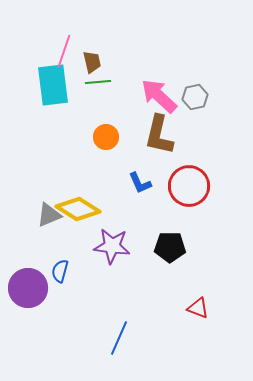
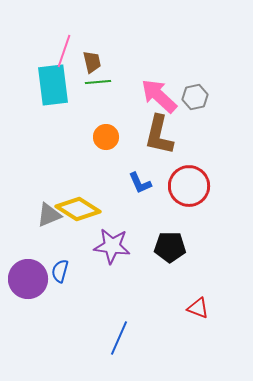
purple circle: moved 9 px up
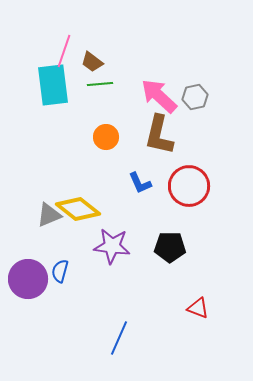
brown trapezoid: rotated 140 degrees clockwise
green line: moved 2 px right, 2 px down
yellow diamond: rotated 6 degrees clockwise
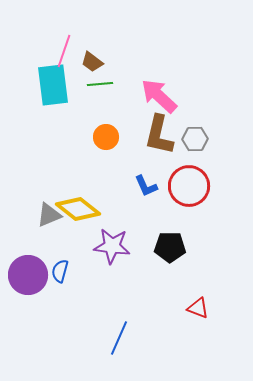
gray hexagon: moved 42 px down; rotated 10 degrees clockwise
blue L-shape: moved 6 px right, 3 px down
purple circle: moved 4 px up
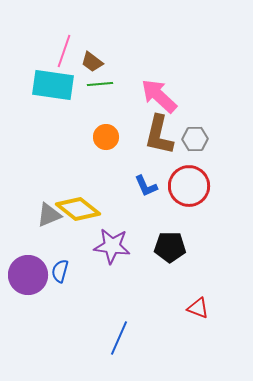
cyan rectangle: rotated 75 degrees counterclockwise
